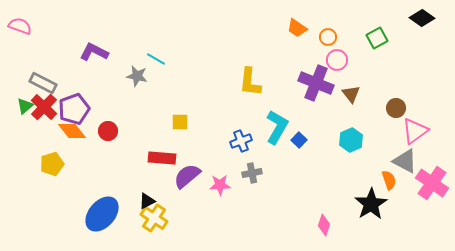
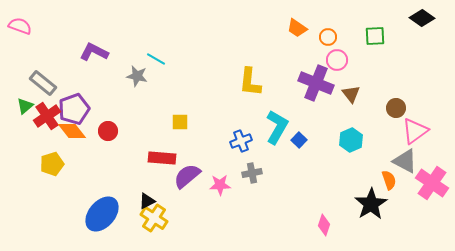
green square: moved 2 px left, 2 px up; rotated 25 degrees clockwise
gray rectangle: rotated 12 degrees clockwise
red cross: moved 3 px right, 9 px down; rotated 12 degrees clockwise
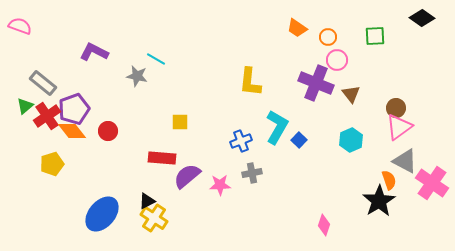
pink triangle: moved 16 px left, 4 px up
black star: moved 8 px right, 3 px up
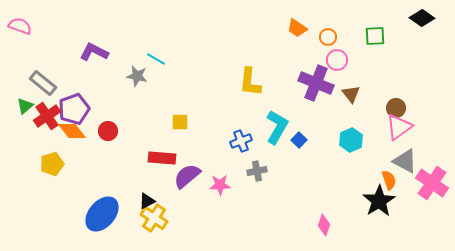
gray cross: moved 5 px right, 2 px up
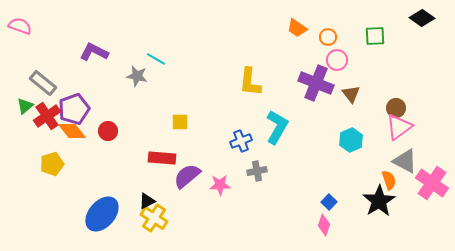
blue square: moved 30 px right, 62 px down
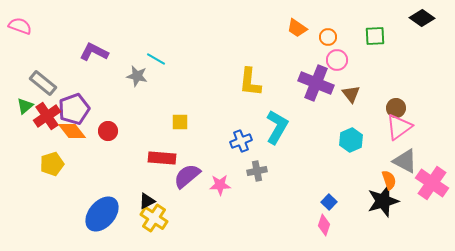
black star: moved 4 px right; rotated 16 degrees clockwise
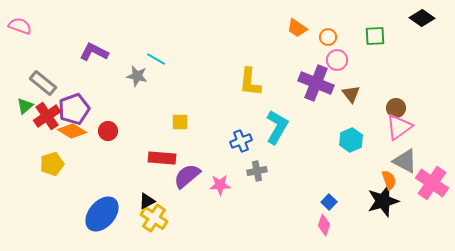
orange diamond: rotated 20 degrees counterclockwise
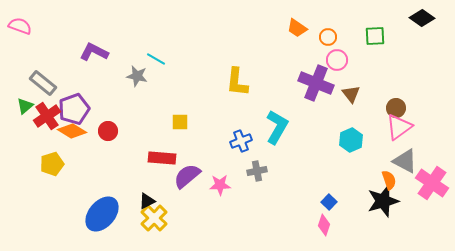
yellow L-shape: moved 13 px left
yellow cross: rotated 12 degrees clockwise
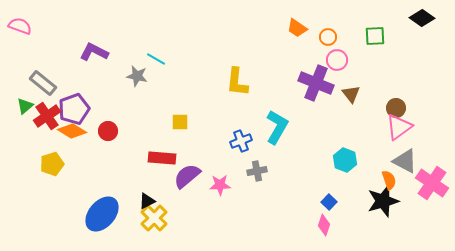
cyan hexagon: moved 6 px left, 20 px down; rotated 15 degrees counterclockwise
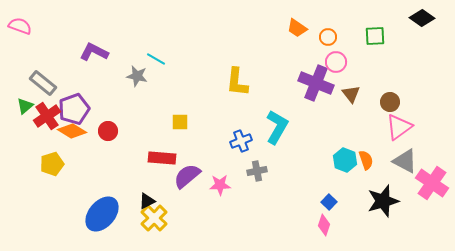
pink circle: moved 1 px left, 2 px down
brown circle: moved 6 px left, 6 px up
orange semicircle: moved 23 px left, 20 px up
